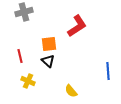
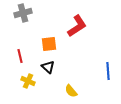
gray cross: moved 1 px left, 1 px down
black triangle: moved 6 px down
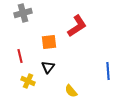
orange square: moved 2 px up
black triangle: rotated 24 degrees clockwise
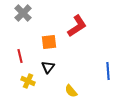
gray cross: rotated 30 degrees counterclockwise
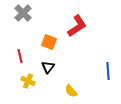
orange square: rotated 28 degrees clockwise
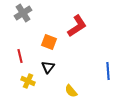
gray cross: rotated 12 degrees clockwise
